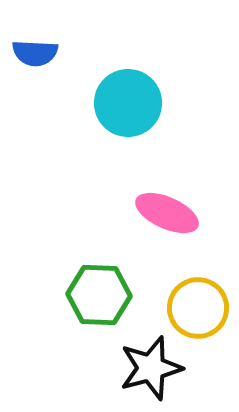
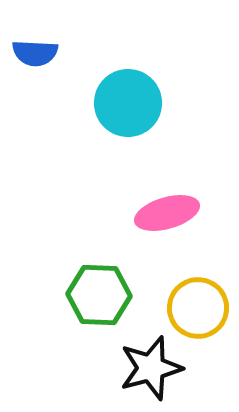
pink ellipse: rotated 40 degrees counterclockwise
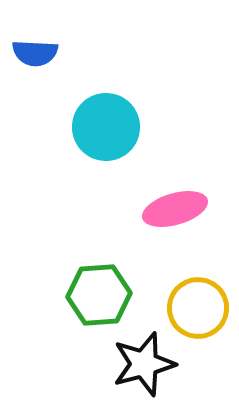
cyan circle: moved 22 px left, 24 px down
pink ellipse: moved 8 px right, 4 px up
green hexagon: rotated 6 degrees counterclockwise
black star: moved 7 px left, 4 px up
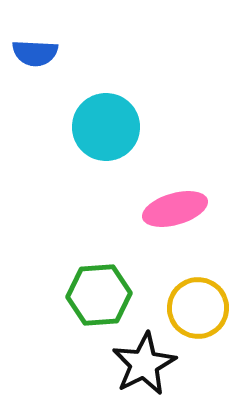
black star: rotated 12 degrees counterclockwise
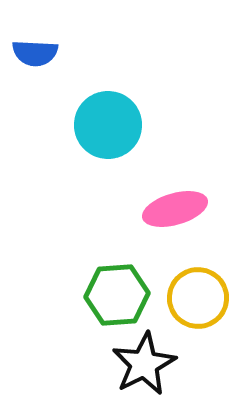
cyan circle: moved 2 px right, 2 px up
green hexagon: moved 18 px right
yellow circle: moved 10 px up
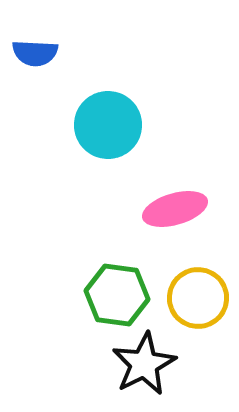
green hexagon: rotated 12 degrees clockwise
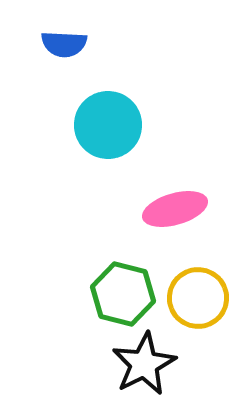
blue semicircle: moved 29 px right, 9 px up
green hexagon: moved 6 px right, 1 px up; rotated 6 degrees clockwise
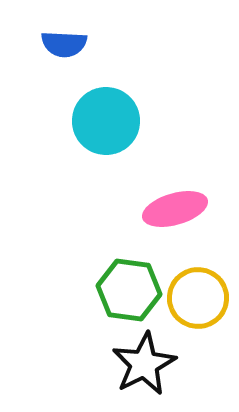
cyan circle: moved 2 px left, 4 px up
green hexagon: moved 6 px right, 4 px up; rotated 6 degrees counterclockwise
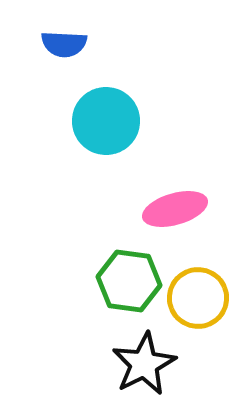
green hexagon: moved 9 px up
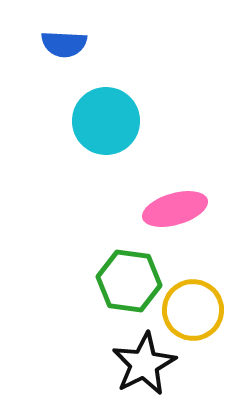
yellow circle: moved 5 px left, 12 px down
